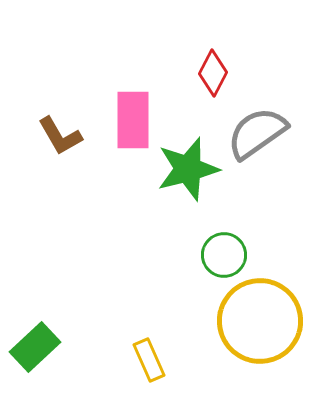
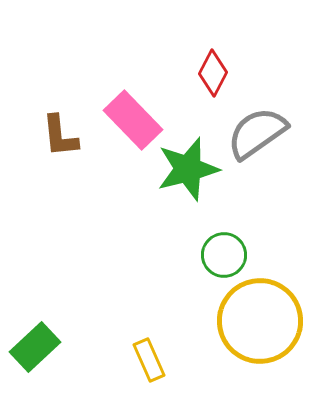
pink rectangle: rotated 44 degrees counterclockwise
brown L-shape: rotated 24 degrees clockwise
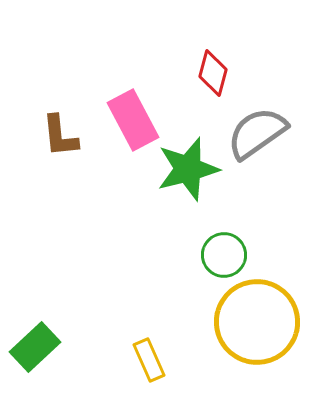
red diamond: rotated 12 degrees counterclockwise
pink rectangle: rotated 16 degrees clockwise
yellow circle: moved 3 px left, 1 px down
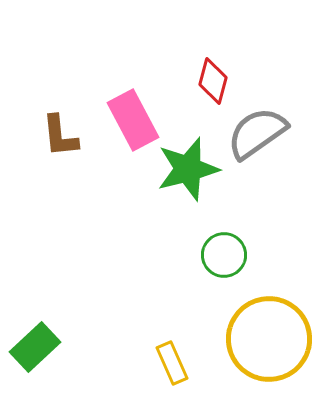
red diamond: moved 8 px down
yellow circle: moved 12 px right, 17 px down
yellow rectangle: moved 23 px right, 3 px down
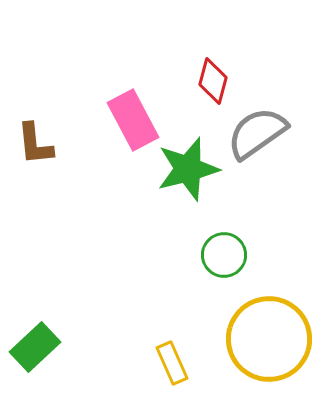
brown L-shape: moved 25 px left, 8 px down
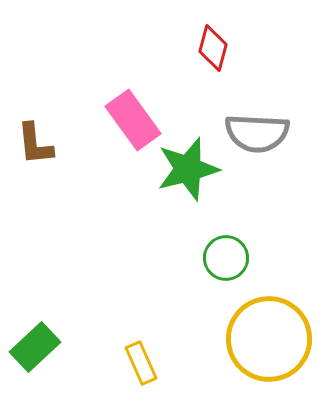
red diamond: moved 33 px up
pink rectangle: rotated 8 degrees counterclockwise
gray semicircle: rotated 142 degrees counterclockwise
green circle: moved 2 px right, 3 px down
yellow rectangle: moved 31 px left
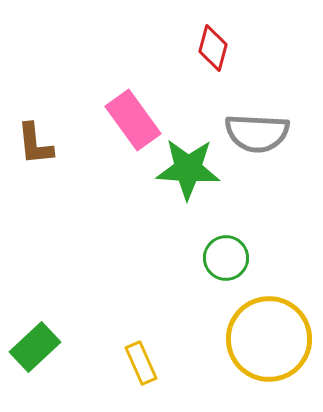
green star: rotated 18 degrees clockwise
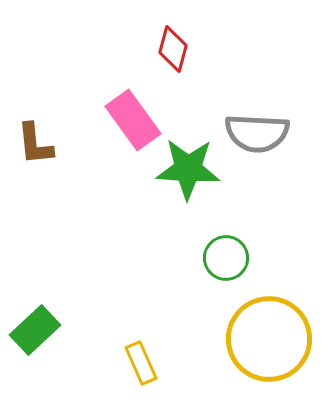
red diamond: moved 40 px left, 1 px down
green rectangle: moved 17 px up
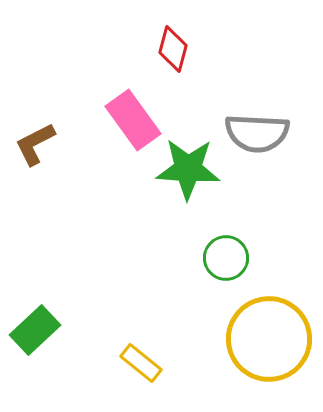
brown L-shape: rotated 69 degrees clockwise
yellow rectangle: rotated 27 degrees counterclockwise
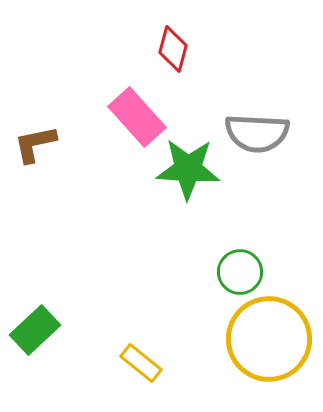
pink rectangle: moved 4 px right, 3 px up; rotated 6 degrees counterclockwise
brown L-shape: rotated 15 degrees clockwise
green circle: moved 14 px right, 14 px down
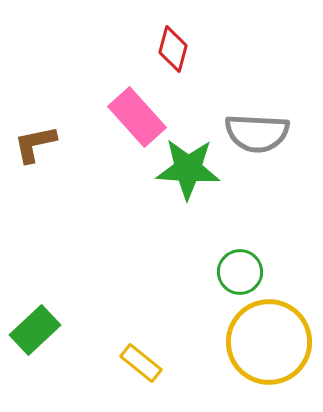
yellow circle: moved 3 px down
